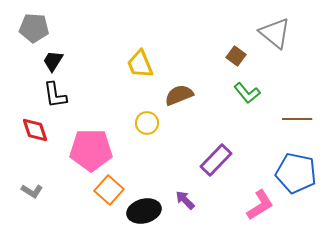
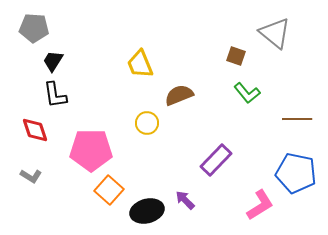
brown square: rotated 18 degrees counterclockwise
gray L-shape: moved 1 px left, 15 px up
black ellipse: moved 3 px right
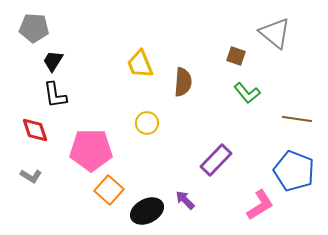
brown semicircle: moved 4 px right, 13 px up; rotated 116 degrees clockwise
brown line: rotated 8 degrees clockwise
blue pentagon: moved 2 px left, 2 px up; rotated 9 degrees clockwise
black ellipse: rotated 12 degrees counterclockwise
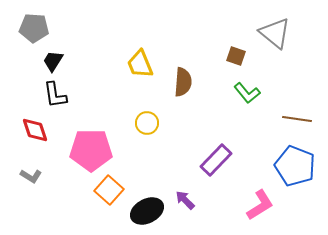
blue pentagon: moved 1 px right, 5 px up
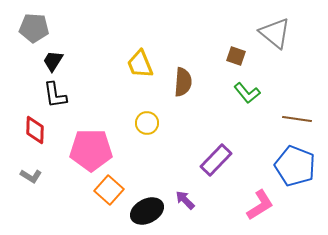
red diamond: rotated 20 degrees clockwise
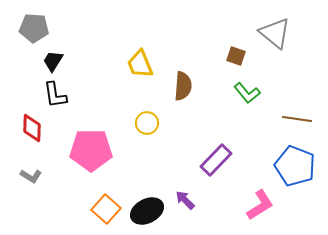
brown semicircle: moved 4 px down
red diamond: moved 3 px left, 2 px up
orange square: moved 3 px left, 19 px down
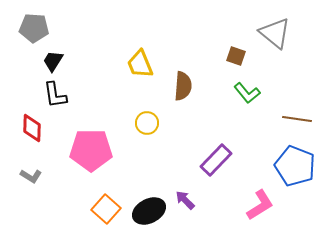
black ellipse: moved 2 px right
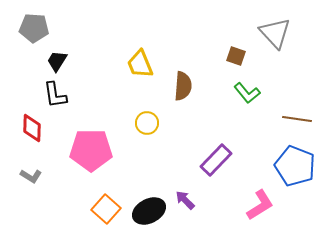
gray triangle: rotated 8 degrees clockwise
black trapezoid: moved 4 px right
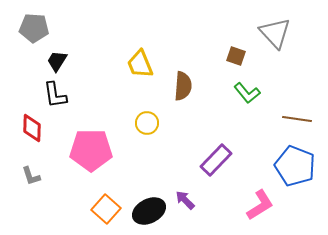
gray L-shape: rotated 40 degrees clockwise
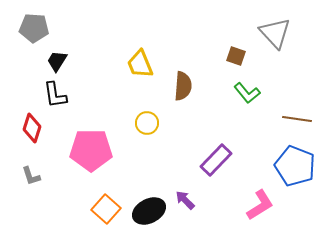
red diamond: rotated 16 degrees clockwise
